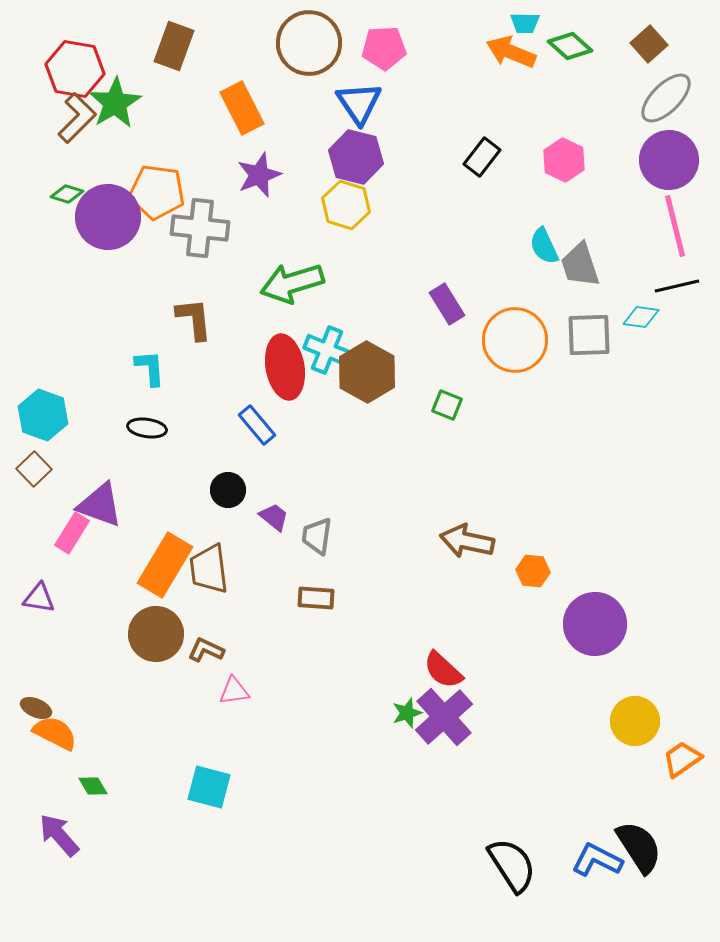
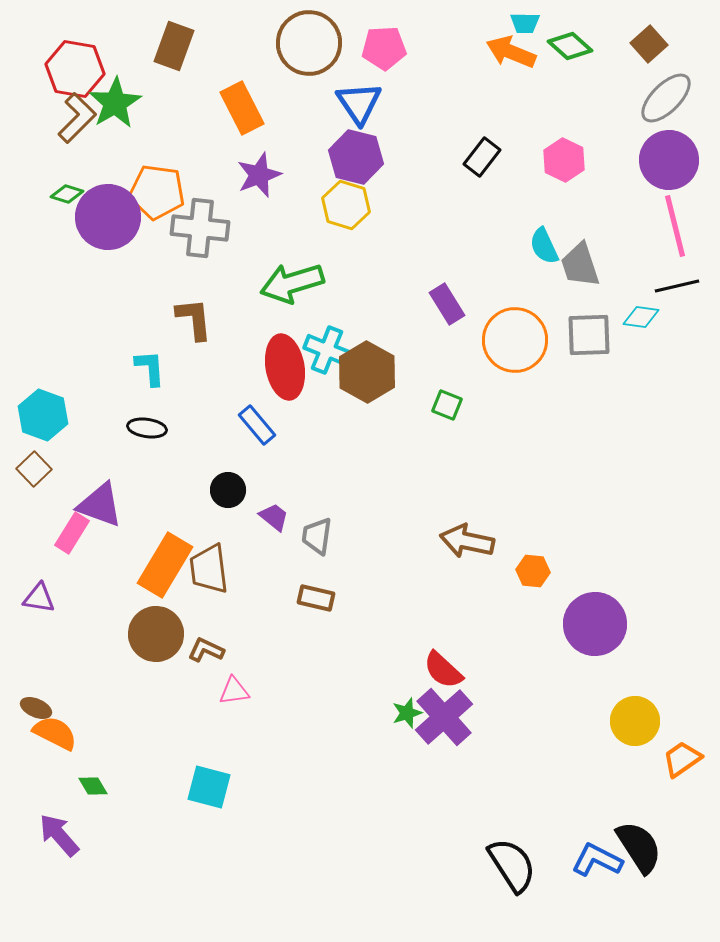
brown rectangle at (316, 598): rotated 9 degrees clockwise
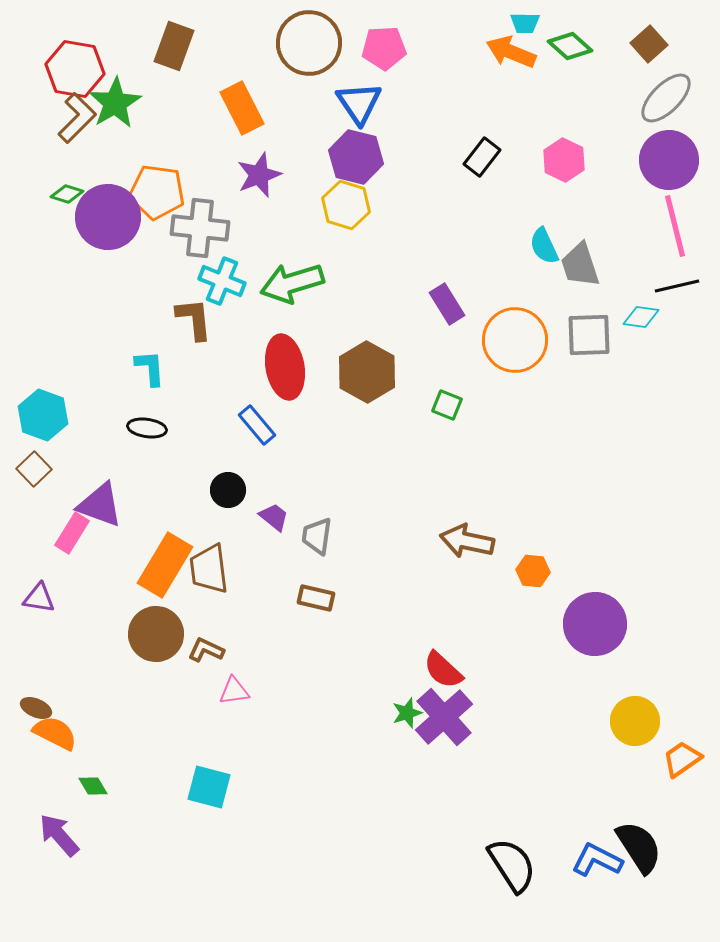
cyan cross at (327, 350): moved 105 px left, 69 px up
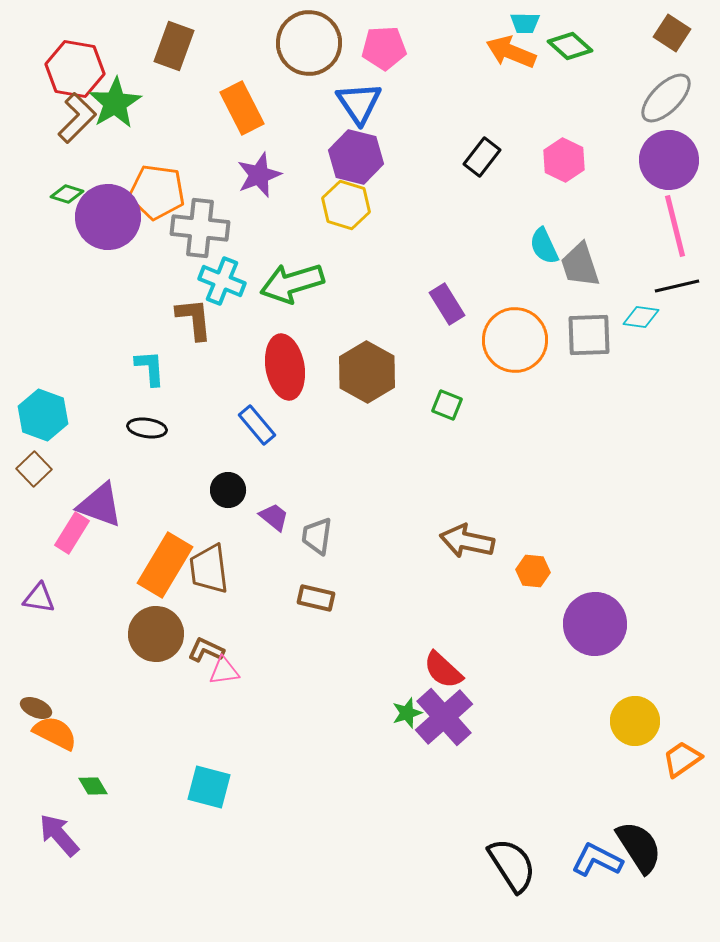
brown square at (649, 44): moved 23 px right, 11 px up; rotated 15 degrees counterclockwise
pink triangle at (234, 691): moved 10 px left, 20 px up
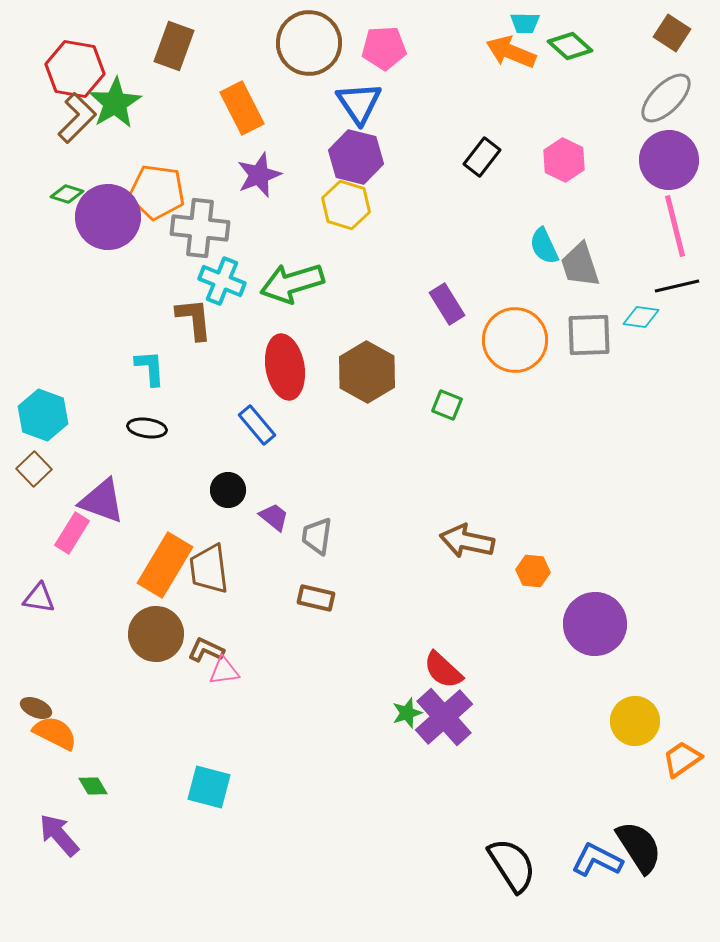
purple triangle at (100, 505): moved 2 px right, 4 px up
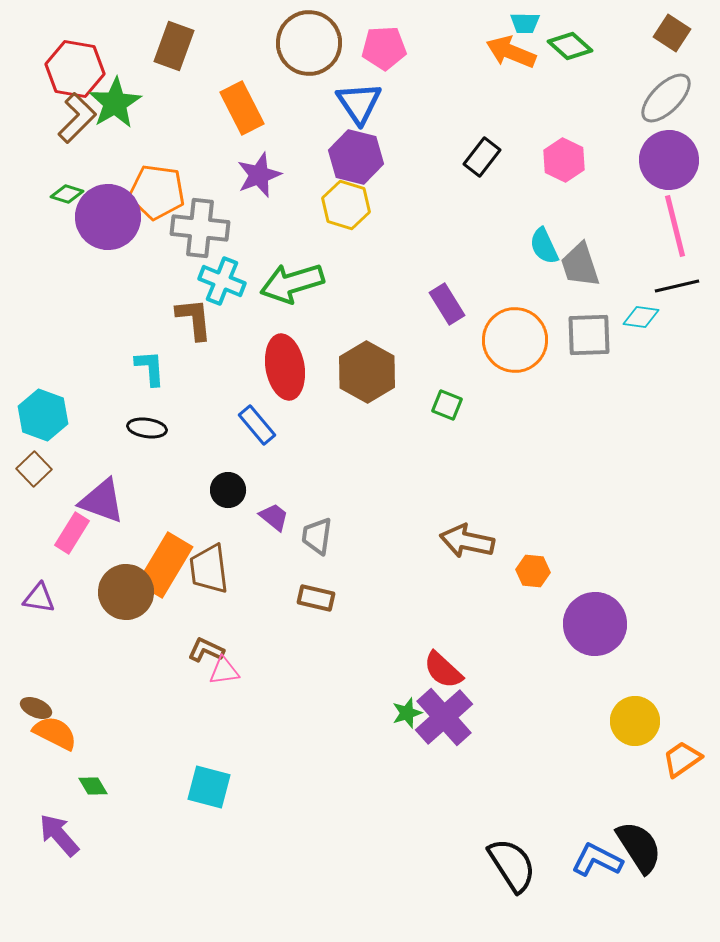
brown circle at (156, 634): moved 30 px left, 42 px up
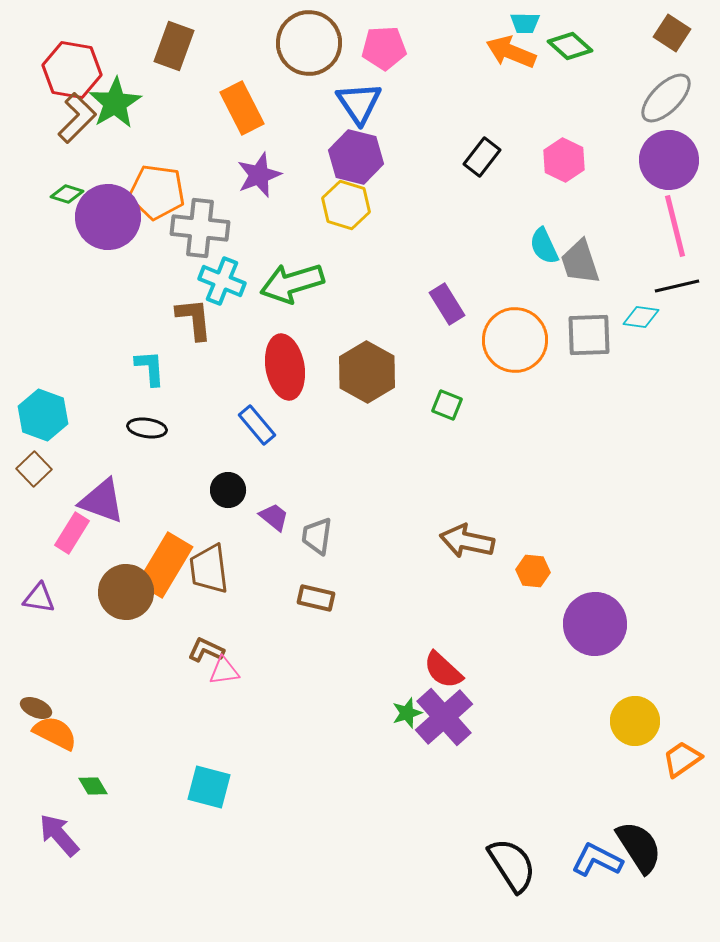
red hexagon at (75, 69): moved 3 px left, 1 px down
gray trapezoid at (580, 265): moved 3 px up
